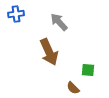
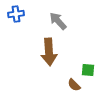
gray arrow: moved 1 px left, 1 px up
brown arrow: rotated 20 degrees clockwise
brown semicircle: moved 1 px right, 3 px up
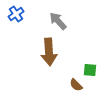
blue cross: rotated 28 degrees counterclockwise
green square: moved 2 px right
brown semicircle: moved 2 px right
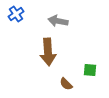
gray arrow: rotated 36 degrees counterclockwise
brown arrow: moved 1 px left
brown semicircle: moved 10 px left, 1 px up
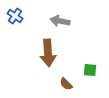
blue cross: moved 1 px left, 2 px down; rotated 21 degrees counterclockwise
gray arrow: moved 2 px right
brown arrow: moved 1 px down
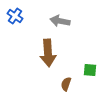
brown semicircle: rotated 64 degrees clockwise
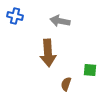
blue cross: rotated 21 degrees counterclockwise
